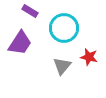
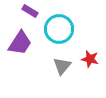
cyan circle: moved 5 px left, 1 px down
red star: moved 1 px right, 2 px down
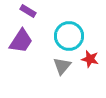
purple rectangle: moved 2 px left
cyan circle: moved 10 px right, 7 px down
purple trapezoid: moved 1 px right, 2 px up
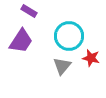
purple rectangle: moved 1 px right
red star: moved 1 px right, 1 px up
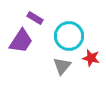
purple rectangle: moved 6 px right, 7 px down
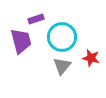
purple rectangle: moved 1 px right, 1 px down; rotated 49 degrees counterclockwise
cyan circle: moved 7 px left, 1 px down
purple trapezoid: rotated 48 degrees counterclockwise
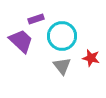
cyan circle: moved 1 px up
purple trapezoid: rotated 32 degrees counterclockwise
gray triangle: rotated 18 degrees counterclockwise
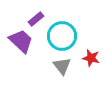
purple rectangle: rotated 21 degrees counterclockwise
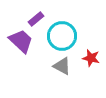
gray triangle: rotated 24 degrees counterclockwise
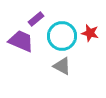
purple trapezoid: rotated 20 degrees counterclockwise
red star: moved 1 px left, 25 px up
